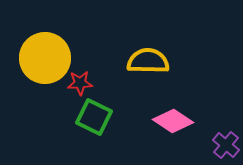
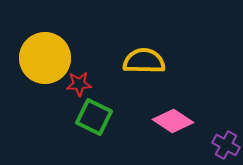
yellow semicircle: moved 4 px left
red star: moved 1 px left, 1 px down
purple cross: rotated 12 degrees counterclockwise
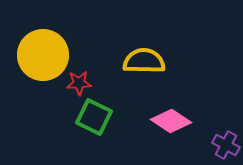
yellow circle: moved 2 px left, 3 px up
red star: moved 1 px up
pink diamond: moved 2 px left
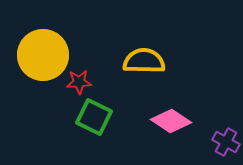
red star: moved 1 px up
purple cross: moved 3 px up
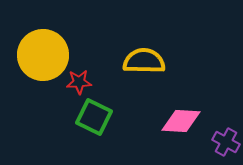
pink diamond: moved 10 px right; rotated 30 degrees counterclockwise
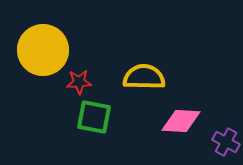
yellow circle: moved 5 px up
yellow semicircle: moved 16 px down
green square: rotated 15 degrees counterclockwise
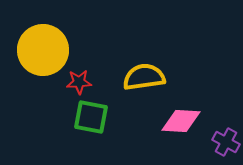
yellow semicircle: rotated 9 degrees counterclockwise
green square: moved 3 px left
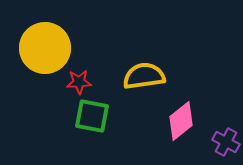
yellow circle: moved 2 px right, 2 px up
yellow semicircle: moved 1 px up
green square: moved 1 px right, 1 px up
pink diamond: rotated 42 degrees counterclockwise
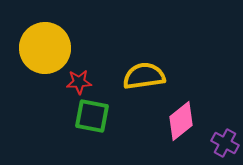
purple cross: moved 1 px left, 1 px down
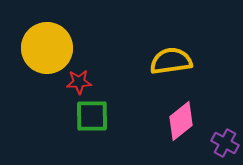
yellow circle: moved 2 px right
yellow semicircle: moved 27 px right, 15 px up
green square: rotated 12 degrees counterclockwise
